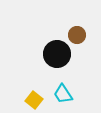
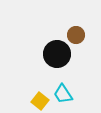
brown circle: moved 1 px left
yellow square: moved 6 px right, 1 px down
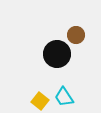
cyan trapezoid: moved 1 px right, 3 px down
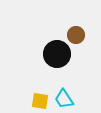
cyan trapezoid: moved 2 px down
yellow square: rotated 30 degrees counterclockwise
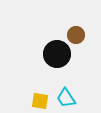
cyan trapezoid: moved 2 px right, 1 px up
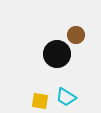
cyan trapezoid: moved 1 px up; rotated 25 degrees counterclockwise
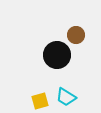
black circle: moved 1 px down
yellow square: rotated 24 degrees counterclockwise
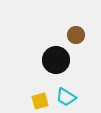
black circle: moved 1 px left, 5 px down
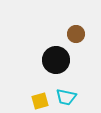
brown circle: moved 1 px up
cyan trapezoid: rotated 20 degrees counterclockwise
